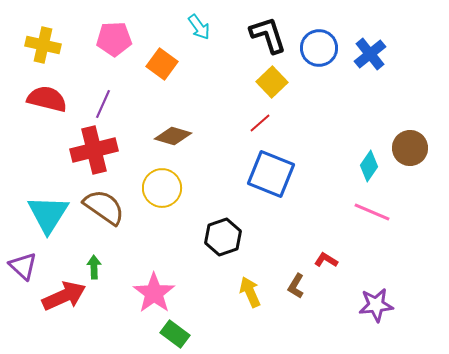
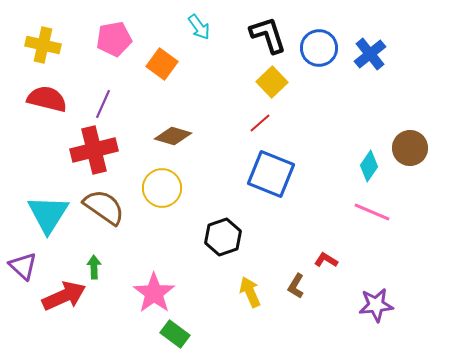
pink pentagon: rotated 8 degrees counterclockwise
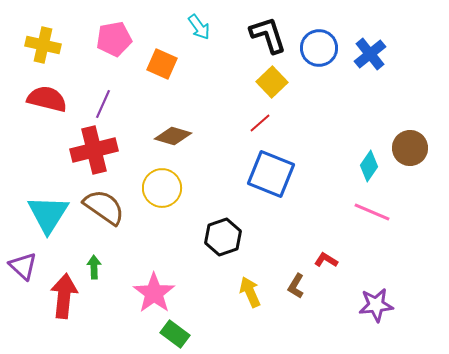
orange square: rotated 12 degrees counterclockwise
red arrow: rotated 60 degrees counterclockwise
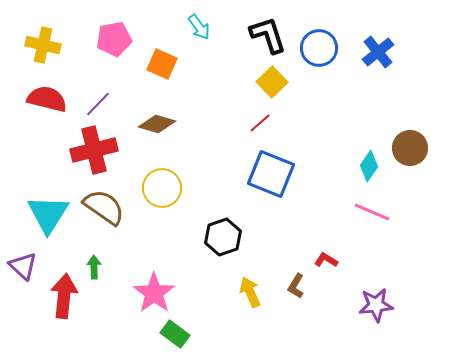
blue cross: moved 8 px right, 2 px up
purple line: moved 5 px left; rotated 20 degrees clockwise
brown diamond: moved 16 px left, 12 px up
